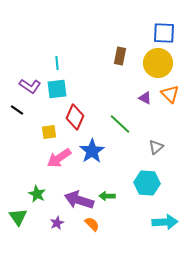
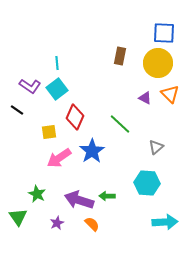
cyan square: rotated 30 degrees counterclockwise
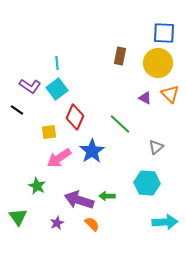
green star: moved 8 px up
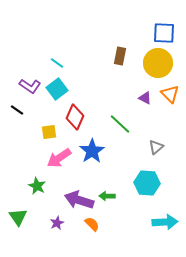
cyan line: rotated 48 degrees counterclockwise
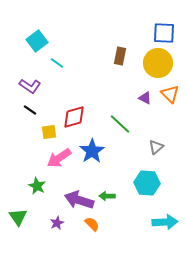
cyan square: moved 20 px left, 48 px up
black line: moved 13 px right
red diamond: moved 1 px left; rotated 50 degrees clockwise
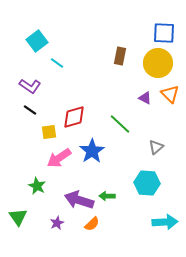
orange semicircle: rotated 91 degrees clockwise
